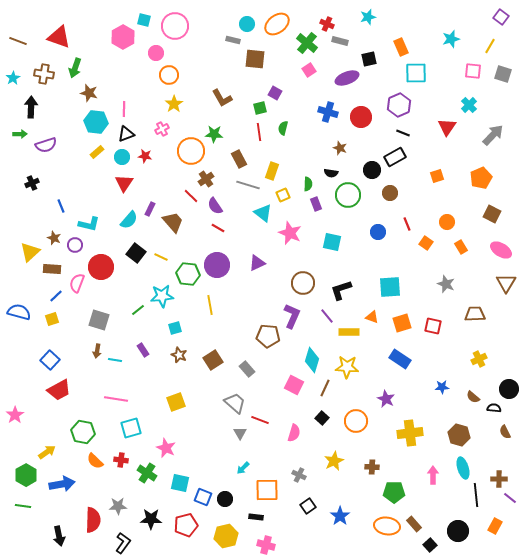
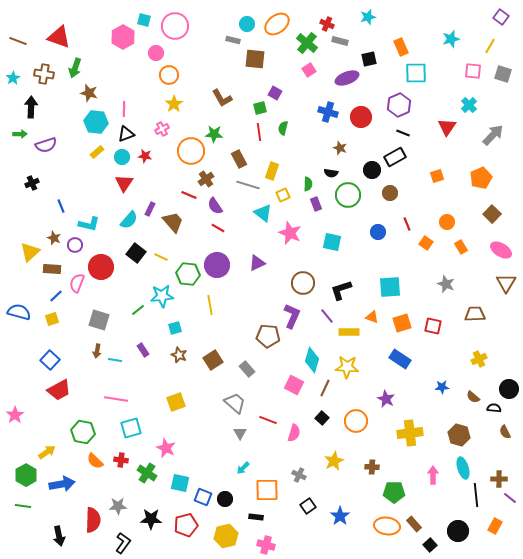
red line at (191, 196): moved 2 px left, 1 px up; rotated 21 degrees counterclockwise
brown square at (492, 214): rotated 18 degrees clockwise
red line at (260, 420): moved 8 px right
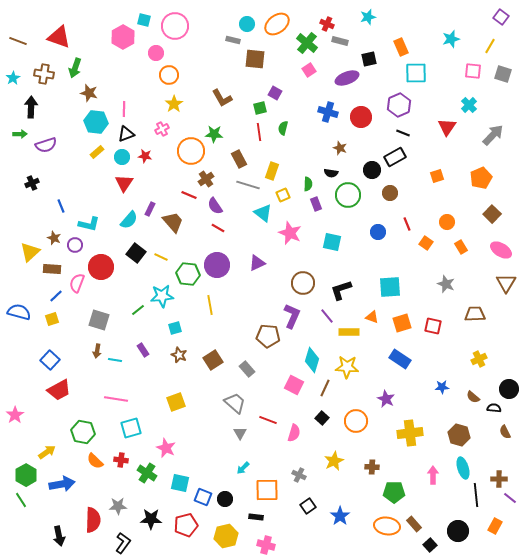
green line at (23, 506): moved 2 px left, 6 px up; rotated 49 degrees clockwise
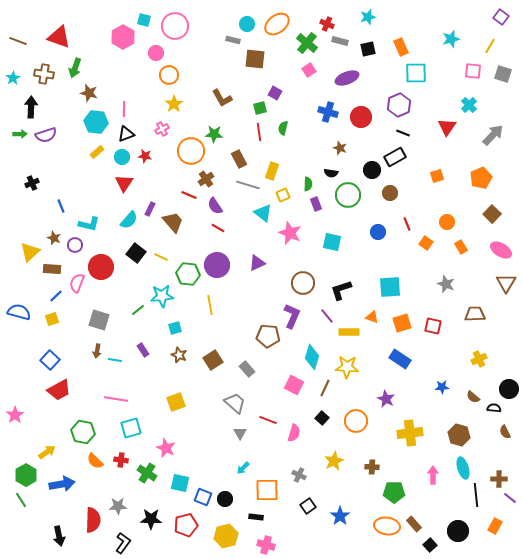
black square at (369, 59): moved 1 px left, 10 px up
purple semicircle at (46, 145): moved 10 px up
cyan diamond at (312, 360): moved 3 px up
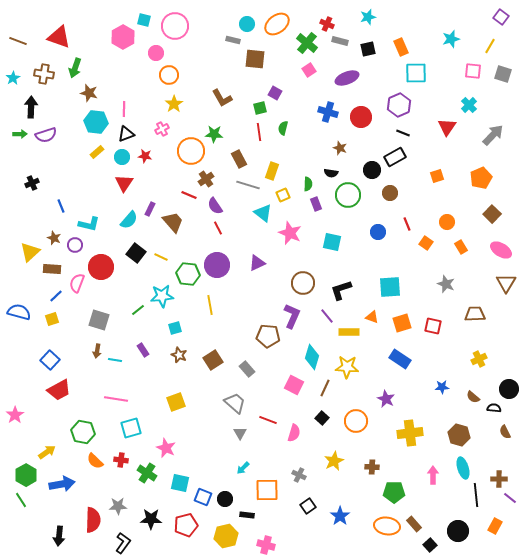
red line at (218, 228): rotated 32 degrees clockwise
black rectangle at (256, 517): moved 9 px left, 2 px up
black arrow at (59, 536): rotated 18 degrees clockwise
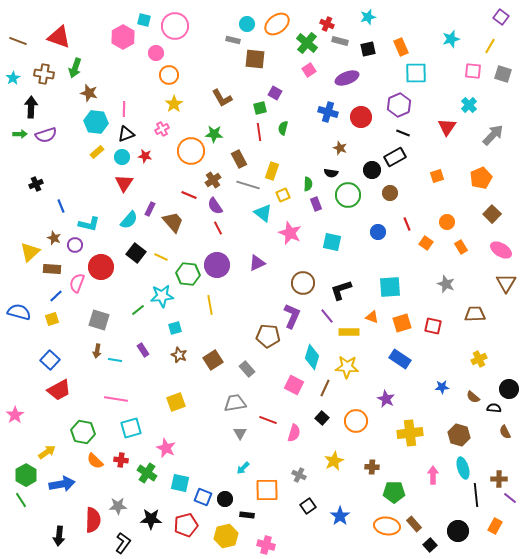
brown cross at (206, 179): moved 7 px right, 1 px down
black cross at (32, 183): moved 4 px right, 1 px down
gray trapezoid at (235, 403): rotated 50 degrees counterclockwise
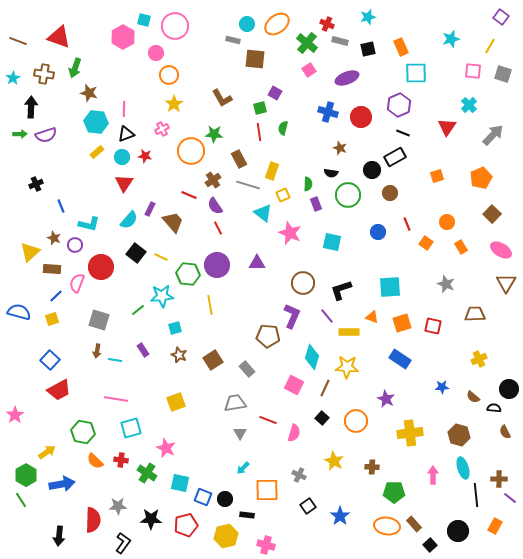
purple triangle at (257, 263): rotated 24 degrees clockwise
yellow star at (334, 461): rotated 18 degrees counterclockwise
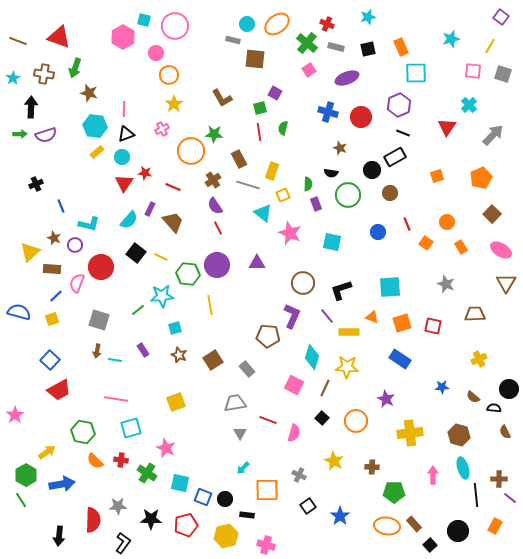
gray rectangle at (340, 41): moved 4 px left, 6 px down
cyan hexagon at (96, 122): moved 1 px left, 4 px down
red star at (145, 156): moved 17 px down
red line at (189, 195): moved 16 px left, 8 px up
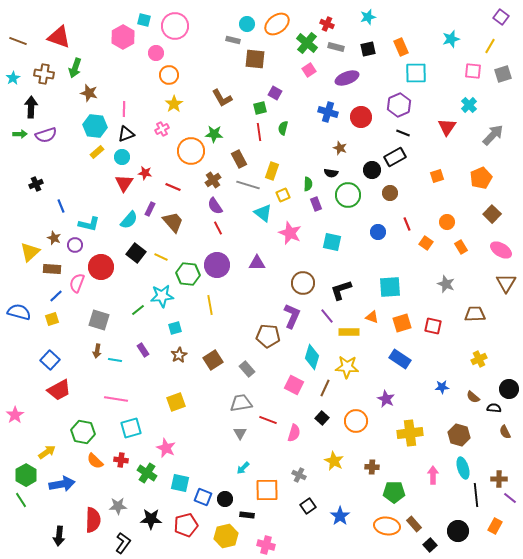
gray square at (503, 74): rotated 36 degrees counterclockwise
brown star at (179, 355): rotated 21 degrees clockwise
gray trapezoid at (235, 403): moved 6 px right
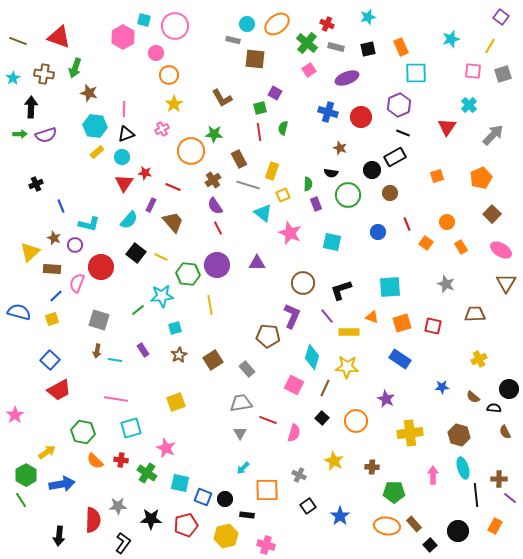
purple rectangle at (150, 209): moved 1 px right, 4 px up
